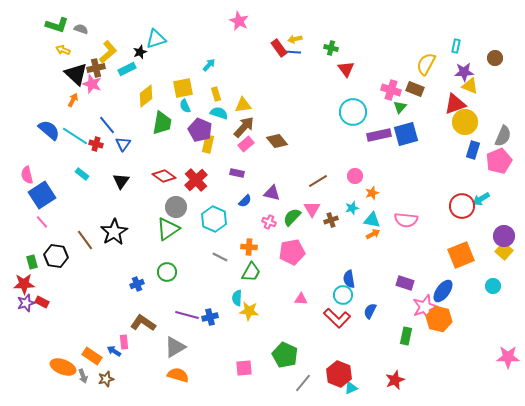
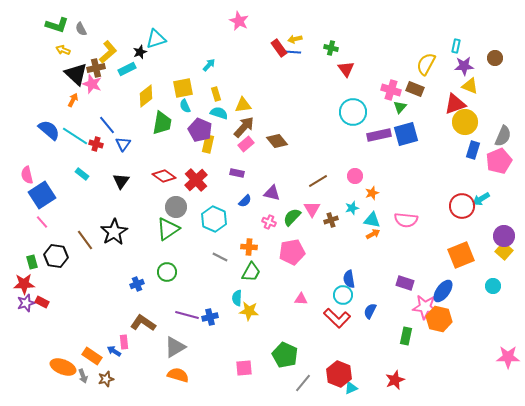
gray semicircle at (81, 29): rotated 136 degrees counterclockwise
purple star at (464, 72): moved 6 px up
pink star at (425, 307): rotated 25 degrees clockwise
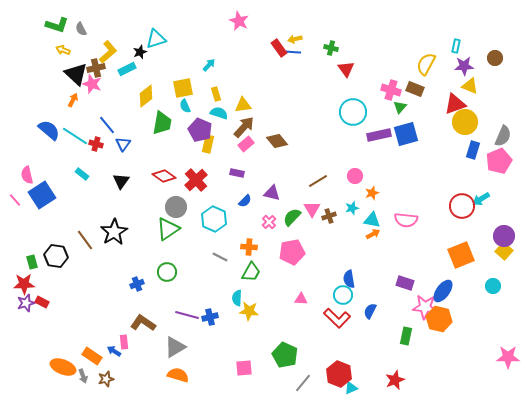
brown cross at (331, 220): moved 2 px left, 4 px up
pink line at (42, 222): moved 27 px left, 22 px up
pink cross at (269, 222): rotated 24 degrees clockwise
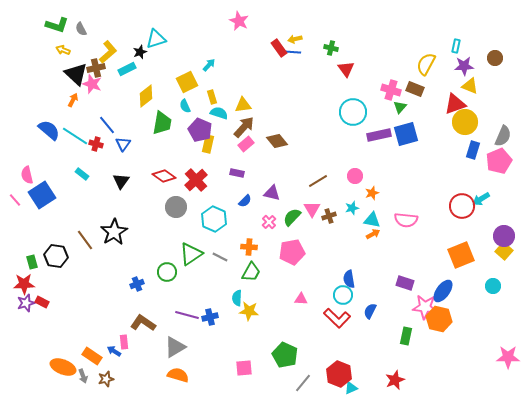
yellow square at (183, 88): moved 4 px right, 6 px up; rotated 15 degrees counterclockwise
yellow rectangle at (216, 94): moved 4 px left, 3 px down
green triangle at (168, 229): moved 23 px right, 25 px down
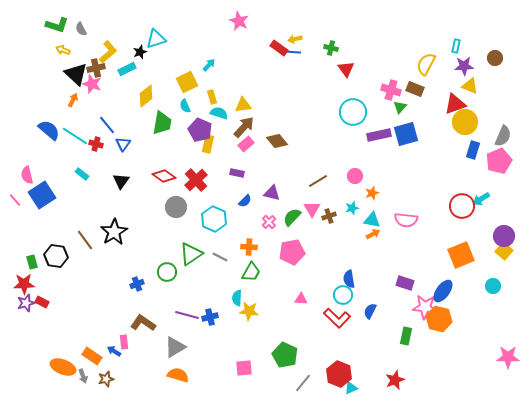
red rectangle at (279, 48): rotated 18 degrees counterclockwise
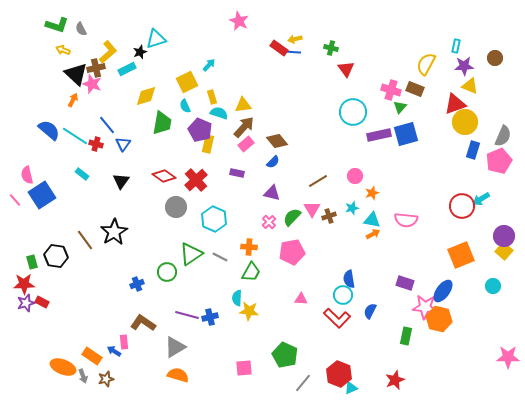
yellow diamond at (146, 96): rotated 20 degrees clockwise
blue semicircle at (245, 201): moved 28 px right, 39 px up
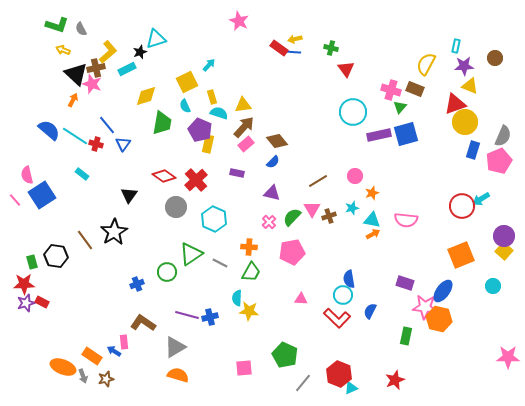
black triangle at (121, 181): moved 8 px right, 14 px down
gray line at (220, 257): moved 6 px down
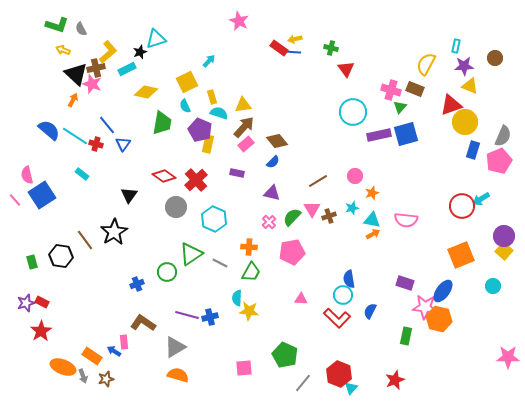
cyan arrow at (209, 65): moved 4 px up
yellow diamond at (146, 96): moved 4 px up; rotated 30 degrees clockwise
red triangle at (455, 104): moved 4 px left, 1 px down
black hexagon at (56, 256): moved 5 px right
red star at (24, 284): moved 17 px right, 47 px down; rotated 30 degrees counterclockwise
cyan triangle at (351, 388): rotated 24 degrees counterclockwise
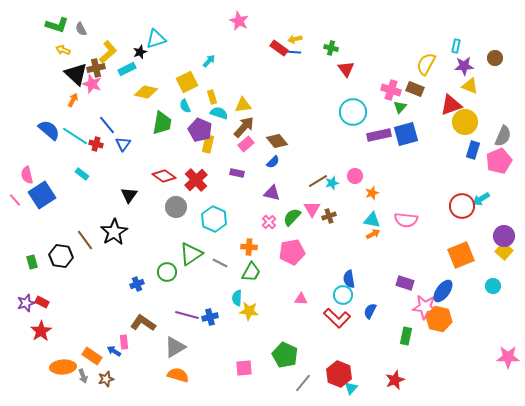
cyan star at (352, 208): moved 20 px left, 25 px up
orange ellipse at (63, 367): rotated 25 degrees counterclockwise
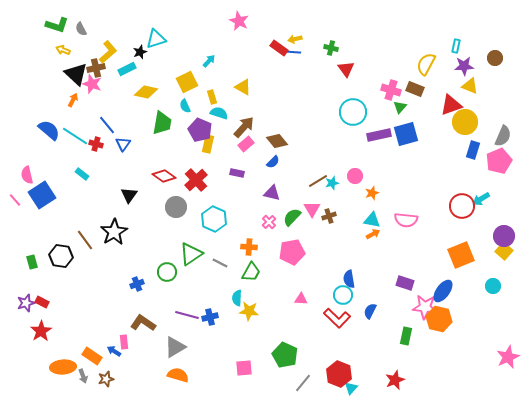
yellow triangle at (243, 105): moved 18 px up; rotated 36 degrees clockwise
pink star at (508, 357): rotated 25 degrees counterclockwise
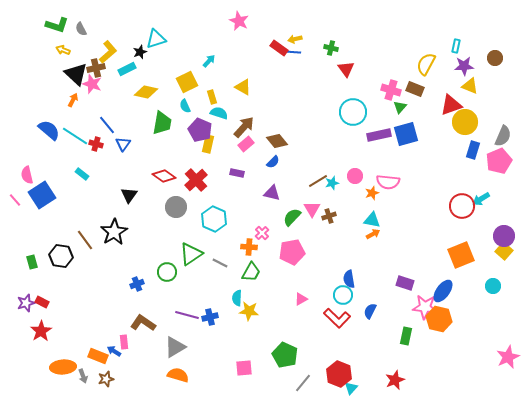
pink semicircle at (406, 220): moved 18 px left, 38 px up
pink cross at (269, 222): moved 7 px left, 11 px down
pink triangle at (301, 299): rotated 32 degrees counterclockwise
orange rectangle at (92, 356): moved 6 px right; rotated 12 degrees counterclockwise
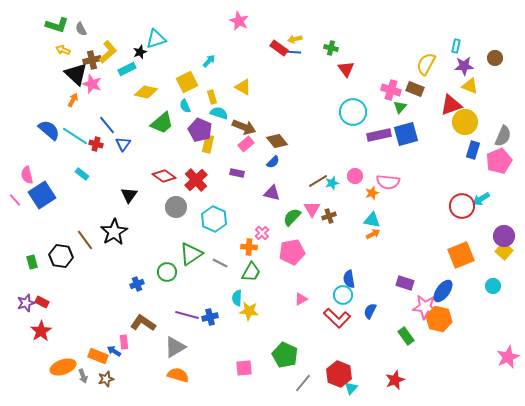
brown cross at (96, 68): moved 4 px left, 8 px up
green trapezoid at (162, 123): rotated 40 degrees clockwise
brown arrow at (244, 127): rotated 70 degrees clockwise
green rectangle at (406, 336): rotated 48 degrees counterclockwise
orange ellipse at (63, 367): rotated 15 degrees counterclockwise
